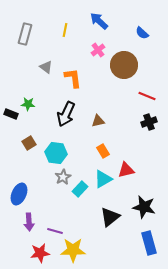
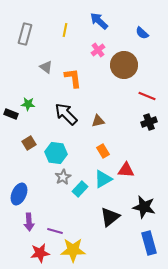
black arrow: rotated 110 degrees clockwise
red triangle: rotated 18 degrees clockwise
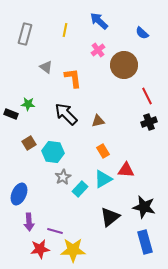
red line: rotated 42 degrees clockwise
cyan hexagon: moved 3 px left, 1 px up
blue rectangle: moved 4 px left, 1 px up
red star: moved 4 px up
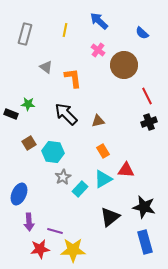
pink cross: rotated 16 degrees counterclockwise
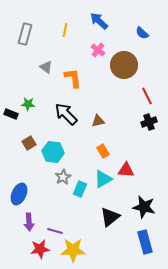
cyan rectangle: rotated 21 degrees counterclockwise
